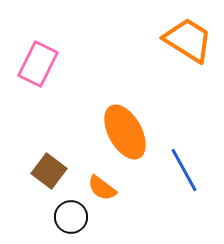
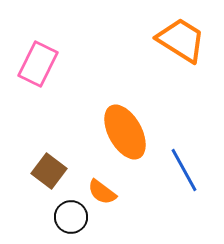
orange trapezoid: moved 7 px left
orange semicircle: moved 4 px down
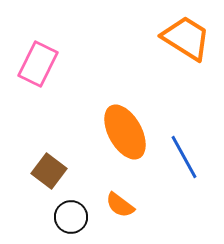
orange trapezoid: moved 5 px right, 2 px up
blue line: moved 13 px up
orange semicircle: moved 18 px right, 13 px down
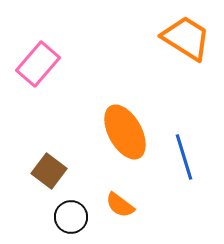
pink rectangle: rotated 15 degrees clockwise
blue line: rotated 12 degrees clockwise
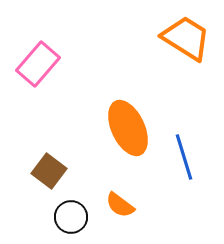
orange ellipse: moved 3 px right, 4 px up; rotated 4 degrees clockwise
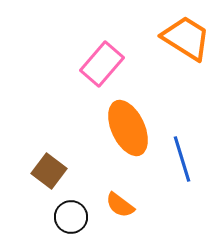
pink rectangle: moved 64 px right
blue line: moved 2 px left, 2 px down
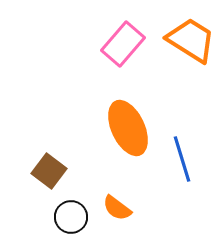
orange trapezoid: moved 5 px right, 2 px down
pink rectangle: moved 21 px right, 20 px up
orange semicircle: moved 3 px left, 3 px down
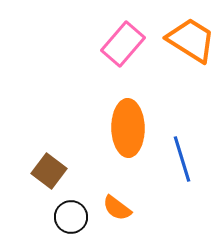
orange ellipse: rotated 24 degrees clockwise
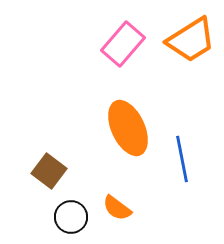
orange trapezoid: rotated 116 degrees clockwise
orange ellipse: rotated 24 degrees counterclockwise
blue line: rotated 6 degrees clockwise
